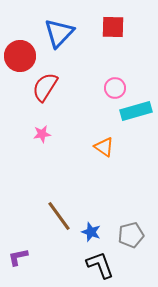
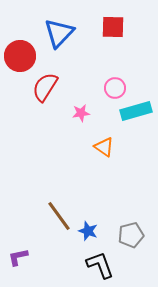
pink star: moved 39 px right, 21 px up
blue star: moved 3 px left, 1 px up
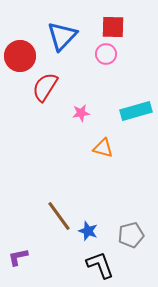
blue triangle: moved 3 px right, 3 px down
pink circle: moved 9 px left, 34 px up
orange triangle: moved 1 px left, 1 px down; rotated 20 degrees counterclockwise
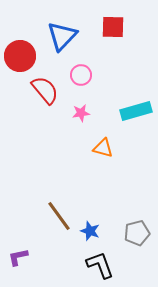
pink circle: moved 25 px left, 21 px down
red semicircle: moved 3 px down; rotated 108 degrees clockwise
blue star: moved 2 px right
gray pentagon: moved 6 px right, 2 px up
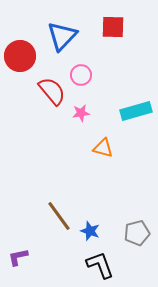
red semicircle: moved 7 px right, 1 px down
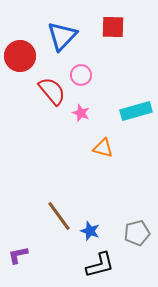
pink star: rotated 30 degrees clockwise
purple L-shape: moved 2 px up
black L-shape: rotated 96 degrees clockwise
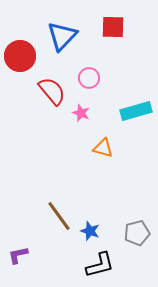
pink circle: moved 8 px right, 3 px down
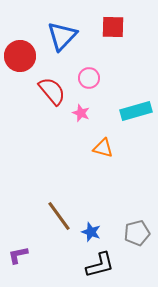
blue star: moved 1 px right, 1 px down
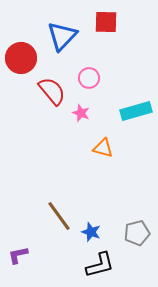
red square: moved 7 px left, 5 px up
red circle: moved 1 px right, 2 px down
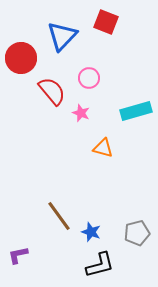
red square: rotated 20 degrees clockwise
